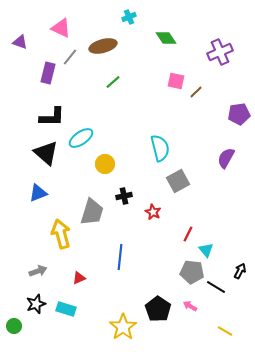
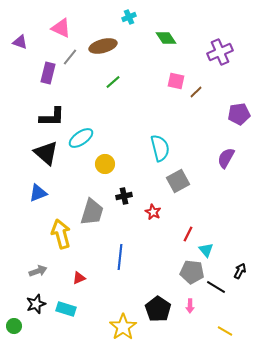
pink arrow: rotated 120 degrees counterclockwise
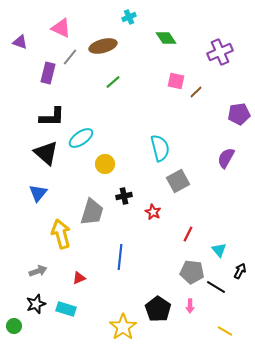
blue triangle: rotated 30 degrees counterclockwise
cyan triangle: moved 13 px right
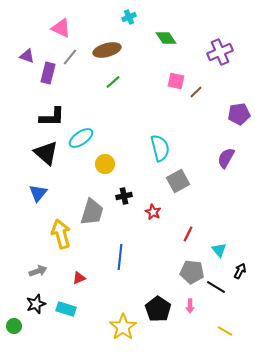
purple triangle: moved 7 px right, 14 px down
brown ellipse: moved 4 px right, 4 px down
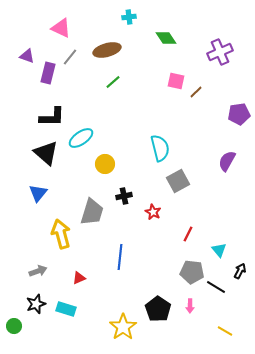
cyan cross: rotated 16 degrees clockwise
purple semicircle: moved 1 px right, 3 px down
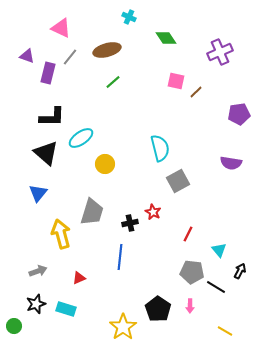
cyan cross: rotated 32 degrees clockwise
purple semicircle: moved 4 px right, 2 px down; rotated 110 degrees counterclockwise
black cross: moved 6 px right, 27 px down
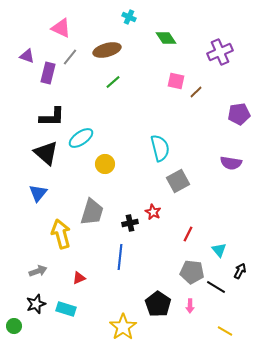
black pentagon: moved 5 px up
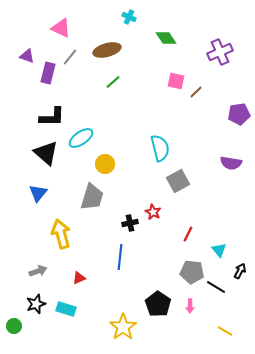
gray trapezoid: moved 15 px up
